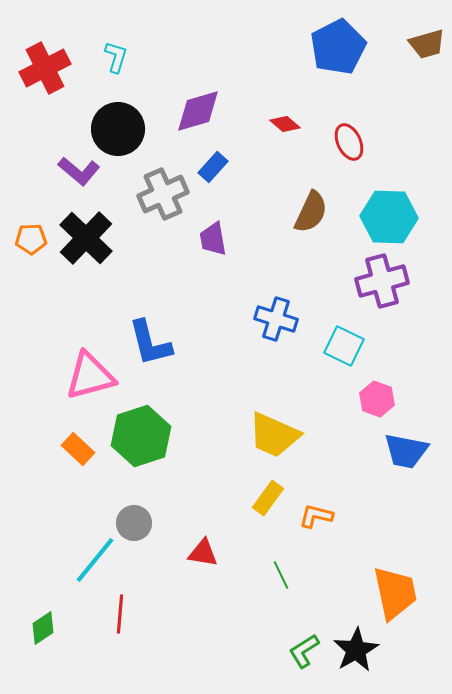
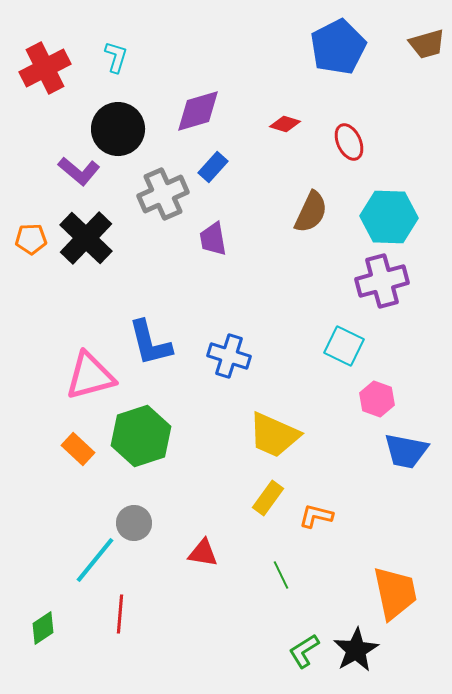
red diamond: rotated 24 degrees counterclockwise
blue cross: moved 47 px left, 37 px down
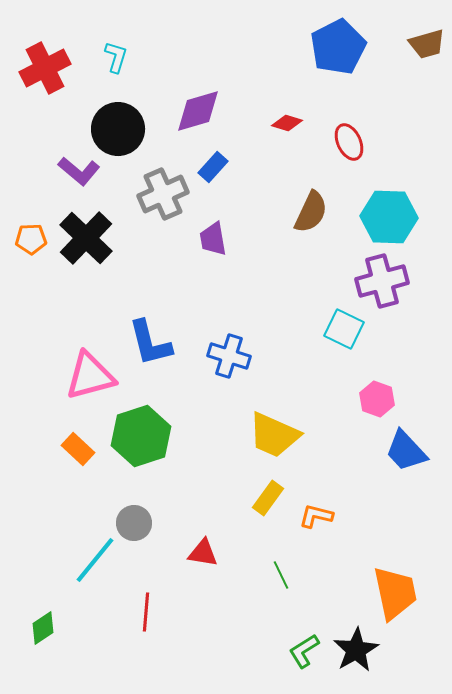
red diamond: moved 2 px right, 1 px up
cyan square: moved 17 px up
blue trapezoid: rotated 36 degrees clockwise
red line: moved 26 px right, 2 px up
